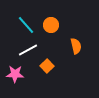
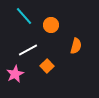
cyan line: moved 2 px left, 9 px up
orange semicircle: rotated 28 degrees clockwise
pink star: rotated 30 degrees counterclockwise
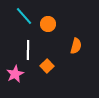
orange circle: moved 3 px left, 1 px up
white line: rotated 60 degrees counterclockwise
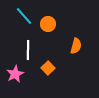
orange square: moved 1 px right, 2 px down
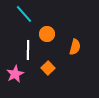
cyan line: moved 2 px up
orange circle: moved 1 px left, 10 px down
orange semicircle: moved 1 px left, 1 px down
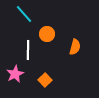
orange square: moved 3 px left, 12 px down
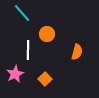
cyan line: moved 2 px left, 1 px up
orange semicircle: moved 2 px right, 5 px down
orange square: moved 1 px up
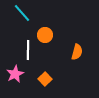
orange circle: moved 2 px left, 1 px down
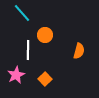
orange semicircle: moved 2 px right, 1 px up
pink star: moved 1 px right, 1 px down
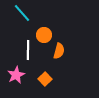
orange circle: moved 1 px left
orange semicircle: moved 20 px left
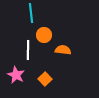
cyan line: moved 9 px right; rotated 36 degrees clockwise
orange semicircle: moved 4 px right, 1 px up; rotated 98 degrees counterclockwise
pink star: rotated 18 degrees counterclockwise
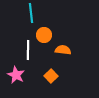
orange square: moved 6 px right, 3 px up
